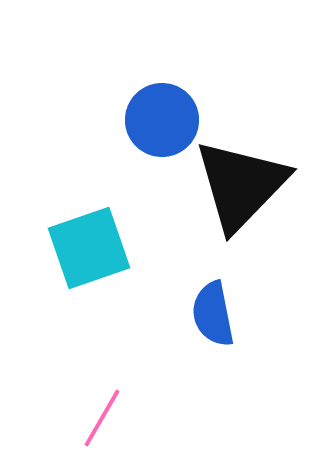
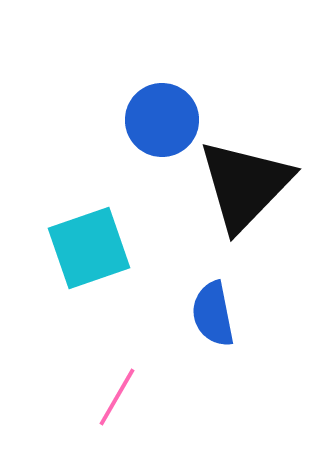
black triangle: moved 4 px right
pink line: moved 15 px right, 21 px up
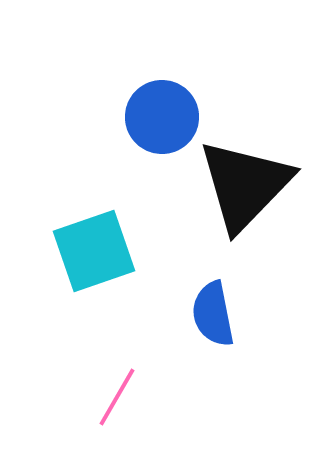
blue circle: moved 3 px up
cyan square: moved 5 px right, 3 px down
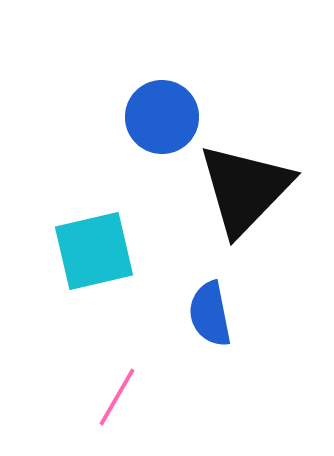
black triangle: moved 4 px down
cyan square: rotated 6 degrees clockwise
blue semicircle: moved 3 px left
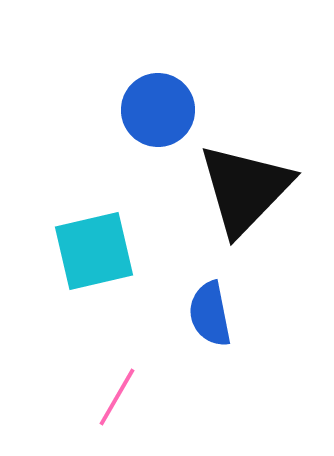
blue circle: moved 4 px left, 7 px up
